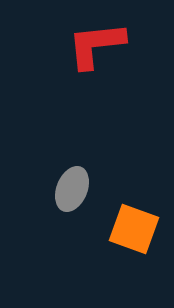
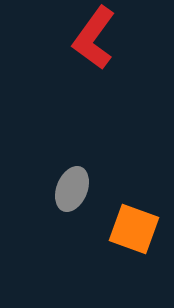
red L-shape: moved 2 px left, 7 px up; rotated 48 degrees counterclockwise
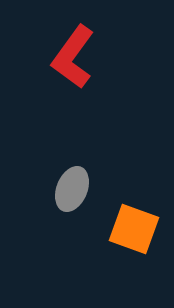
red L-shape: moved 21 px left, 19 px down
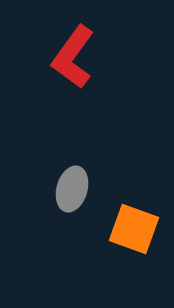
gray ellipse: rotated 6 degrees counterclockwise
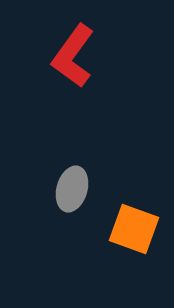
red L-shape: moved 1 px up
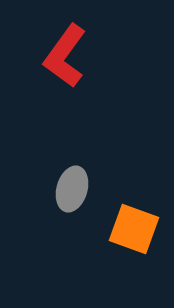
red L-shape: moved 8 px left
